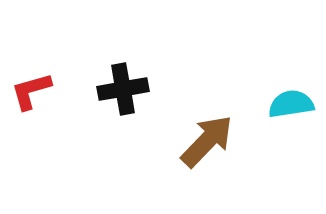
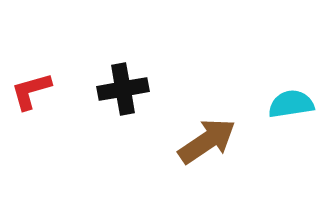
brown arrow: rotated 12 degrees clockwise
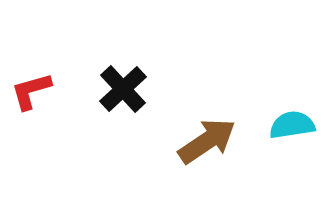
black cross: rotated 33 degrees counterclockwise
cyan semicircle: moved 1 px right, 21 px down
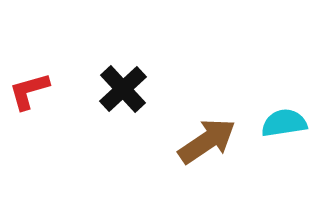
red L-shape: moved 2 px left
cyan semicircle: moved 8 px left, 2 px up
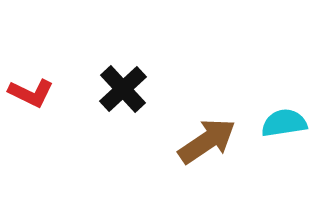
red L-shape: moved 2 px right, 2 px down; rotated 138 degrees counterclockwise
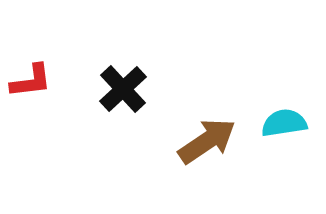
red L-shape: moved 12 px up; rotated 33 degrees counterclockwise
